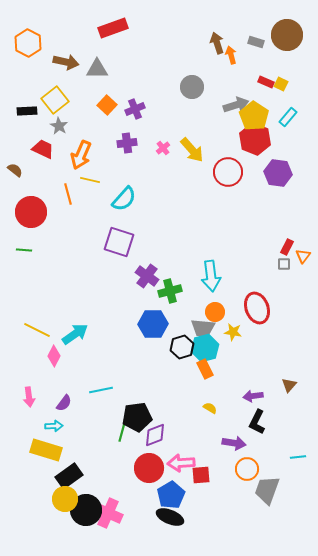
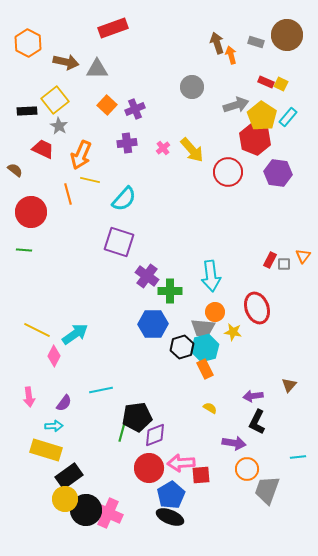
yellow pentagon at (254, 116): moved 8 px right
red rectangle at (287, 247): moved 17 px left, 13 px down
green cross at (170, 291): rotated 15 degrees clockwise
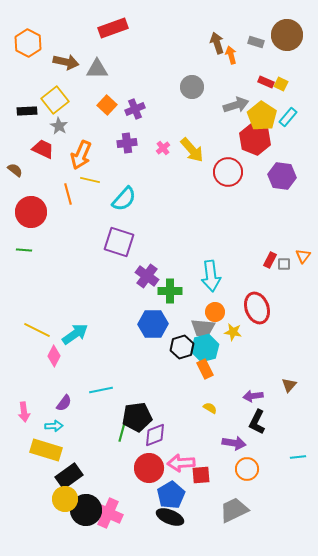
purple hexagon at (278, 173): moved 4 px right, 3 px down
pink arrow at (29, 397): moved 5 px left, 15 px down
gray trapezoid at (267, 490): moved 33 px left, 20 px down; rotated 44 degrees clockwise
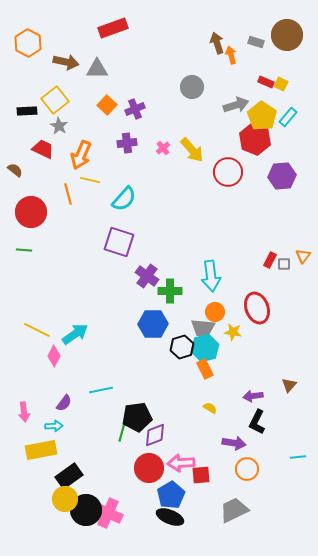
purple hexagon at (282, 176): rotated 12 degrees counterclockwise
yellow rectangle at (46, 450): moved 5 px left; rotated 28 degrees counterclockwise
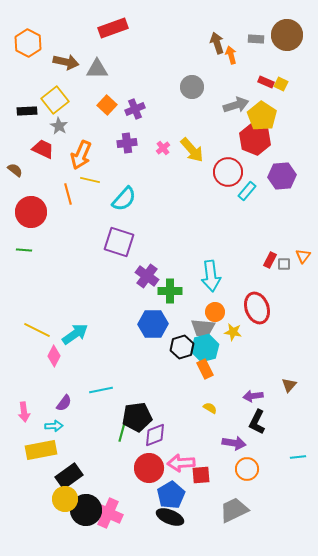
gray rectangle at (256, 42): moved 3 px up; rotated 14 degrees counterclockwise
cyan rectangle at (288, 117): moved 41 px left, 74 px down
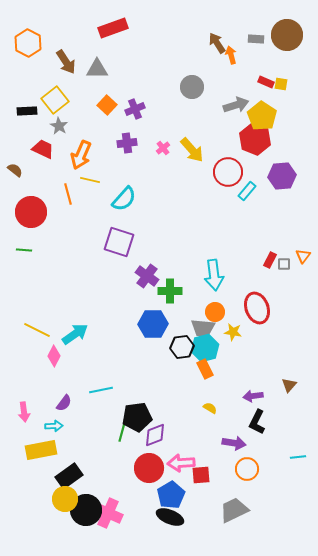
brown arrow at (217, 43): rotated 15 degrees counterclockwise
brown arrow at (66, 62): rotated 45 degrees clockwise
yellow square at (281, 84): rotated 16 degrees counterclockwise
cyan arrow at (211, 276): moved 3 px right, 1 px up
black hexagon at (182, 347): rotated 10 degrees clockwise
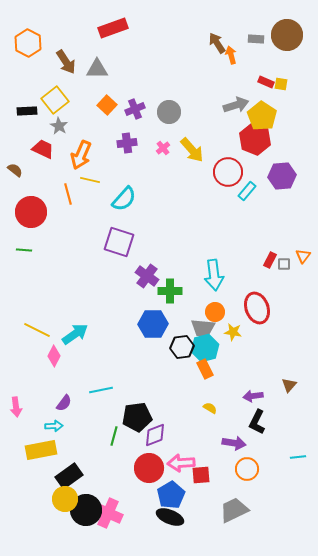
gray circle at (192, 87): moved 23 px left, 25 px down
pink arrow at (24, 412): moved 8 px left, 5 px up
green line at (122, 432): moved 8 px left, 4 px down
